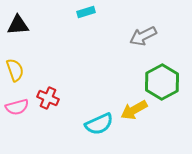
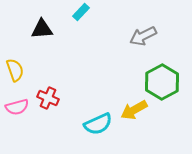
cyan rectangle: moved 5 px left; rotated 30 degrees counterclockwise
black triangle: moved 24 px right, 4 px down
cyan semicircle: moved 1 px left
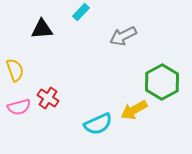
gray arrow: moved 20 px left
red cross: rotated 10 degrees clockwise
pink semicircle: moved 2 px right
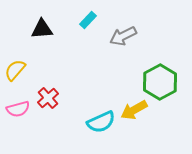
cyan rectangle: moved 7 px right, 8 px down
yellow semicircle: rotated 120 degrees counterclockwise
green hexagon: moved 2 px left
red cross: rotated 15 degrees clockwise
pink semicircle: moved 1 px left, 2 px down
cyan semicircle: moved 3 px right, 2 px up
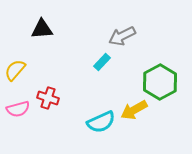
cyan rectangle: moved 14 px right, 42 px down
gray arrow: moved 1 px left
red cross: rotated 30 degrees counterclockwise
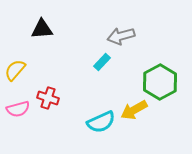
gray arrow: moved 1 px left; rotated 12 degrees clockwise
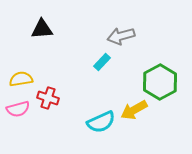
yellow semicircle: moved 6 px right, 9 px down; rotated 40 degrees clockwise
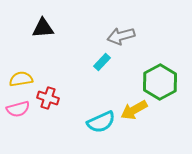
black triangle: moved 1 px right, 1 px up
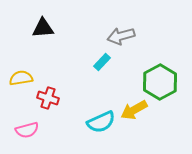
yellow semicircle: moved 1 px up
pink semicircle: moved 9 px right, 21 px down
